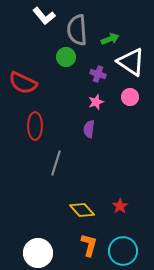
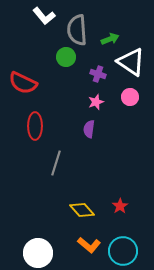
orange L-shape: rotated 115 degrees clockwise
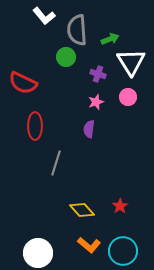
white triangle: rotated 24 degrees clockwise
pink circle: moved 2 px left
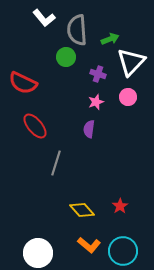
white L-shape: moved 2 px down
white triangle: rotated 16 degrees clockwise
red ellipse: rotated 40 degrees counterclockwise
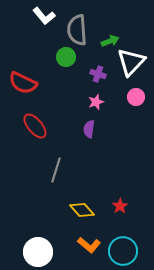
white L-shape: moved 2 px up
green arrow: moved 2 px down
pink circle: moved 8 px right
gray line: moved 7 px down
white circle: moved 1 px up
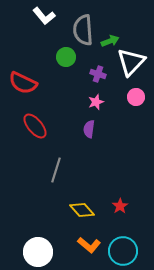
gray semicircle: moved 6 px right
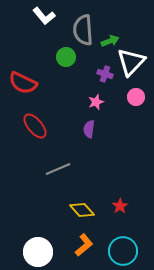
purple cross: moved 7 px right
gray line: moved 2 px right, 1 px up; rotated 50 degrees clockwise
orange L-shape: moved 5 px left; rotated 80 degrees counterclockwise
